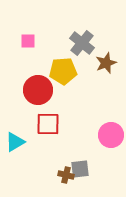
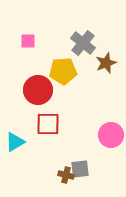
gray cross: moved 1 px right
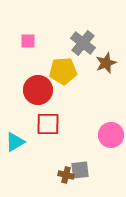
gray square: moved 1 px down
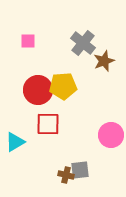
brown star: moved 2 px left, 2 px up
yellow pentagon: moved 15 px down
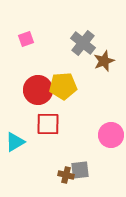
pink square: moved 2 px left, 2 px up; rotated 21 degrees counterclockwise
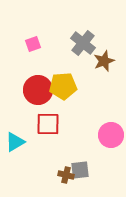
pink square: moved 7 px right, 5 px down
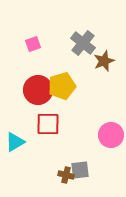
yellow pentagon: moved 1 px left; rotated 12 degrees counterclockwise
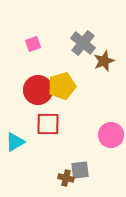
brown cross: moved 3 px down
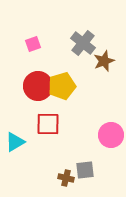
red circle: moved 4 px up
gray square: moved 5 px right
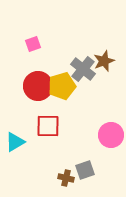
gray cross: moved 26 px down
red square: moved 2 px down
gray square: rotated 12 degrees counterclockwise
